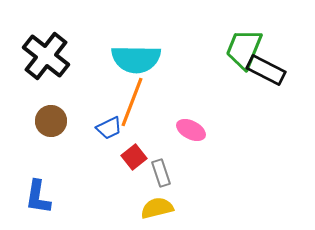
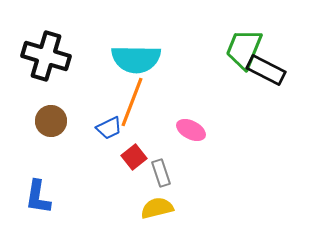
black cross: rotated 21 degrees counterclockwise
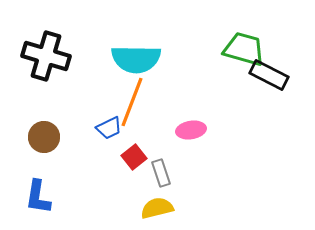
green trapezoid: rotated 84 degrees clockwise
black rectangle: moved 3 px right, 5 px down
brown circle: moved 7 px left, 16 px down
pink ellipse: rotated 36 degrees counterclockwise
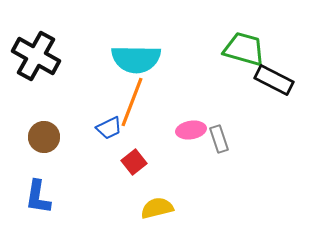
black cross: moved 10 px left; rotated 12 degrees clockwise
black rectangle: moved 5 px right, 5 px down
red square: moved 5 px down
gray rectangle: moved 58 px right, 34 px up
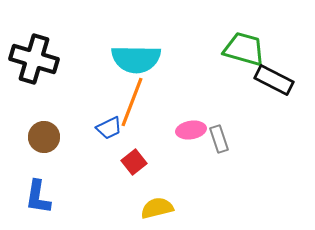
black cross: moved 2 px left, 3 px down; rotated 12 degrees counterclockwise
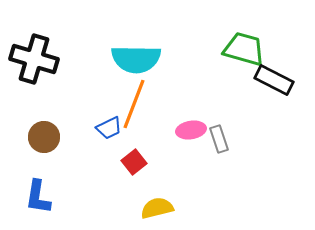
orange line: moved 2 px right, 2 px down
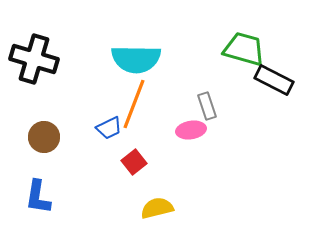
gray rectangle: moved 12 px left, 33 px up
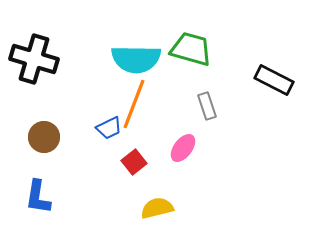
green trapezoid: moved 53 px left
pink ellipse: moved 8 px left, 18 px down; rotated 44 degrees counterclockwise
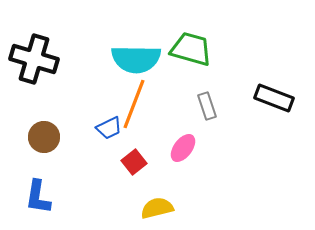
black rectangle: moved 18 px down; rotated 6 degrees counterclockwise
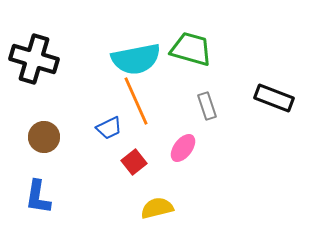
cyan semicircle: rotated 12 degrees counterclockwise
orange line: moved 2 px right, 3 px up; rotated 45 degrees counterclockwise
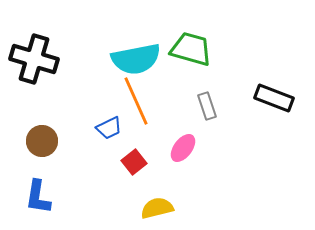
brown circle: moved 2 px left, 4 px down
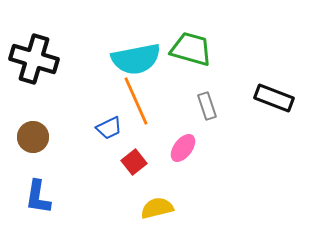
brown circle: moved 9 px left, 4 px up
